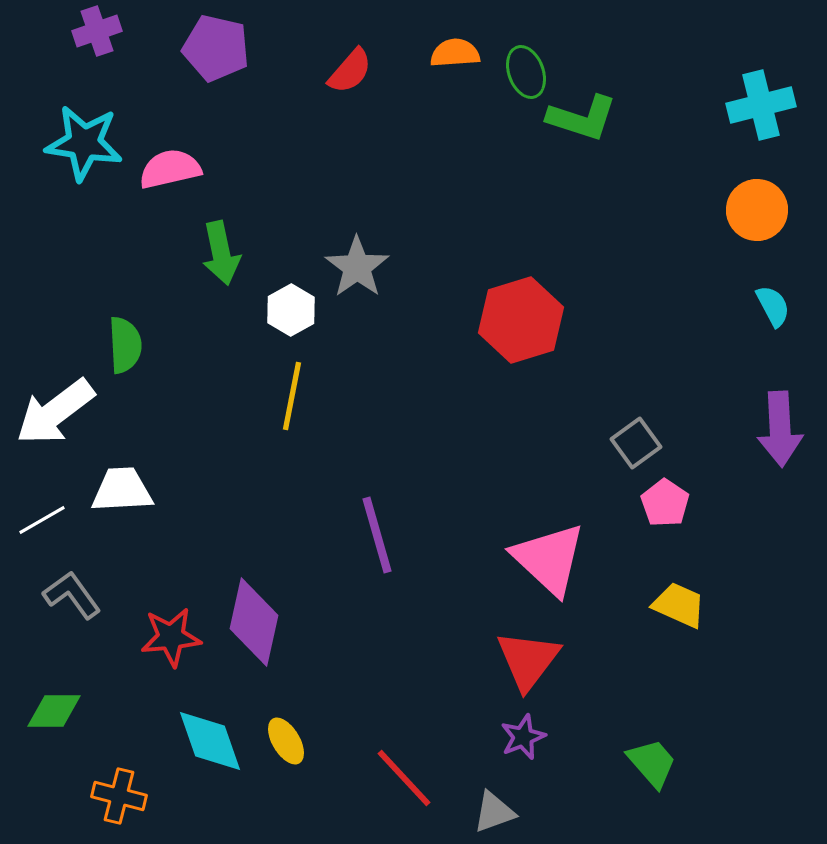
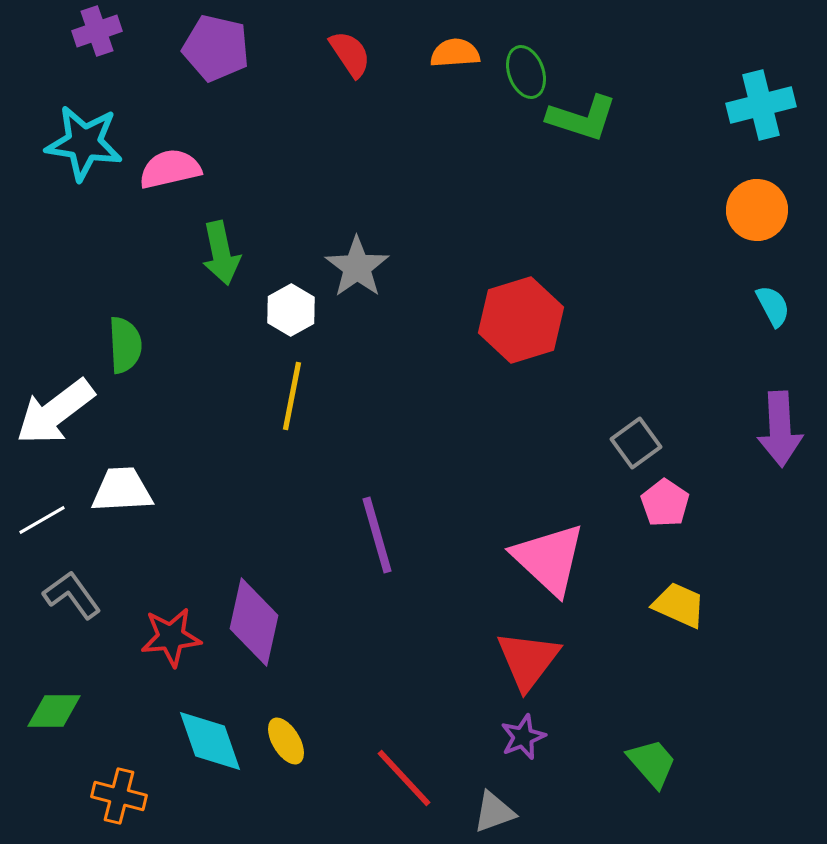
red semicircle: moved 17 px up; rotated 75 degrees counterclockwise
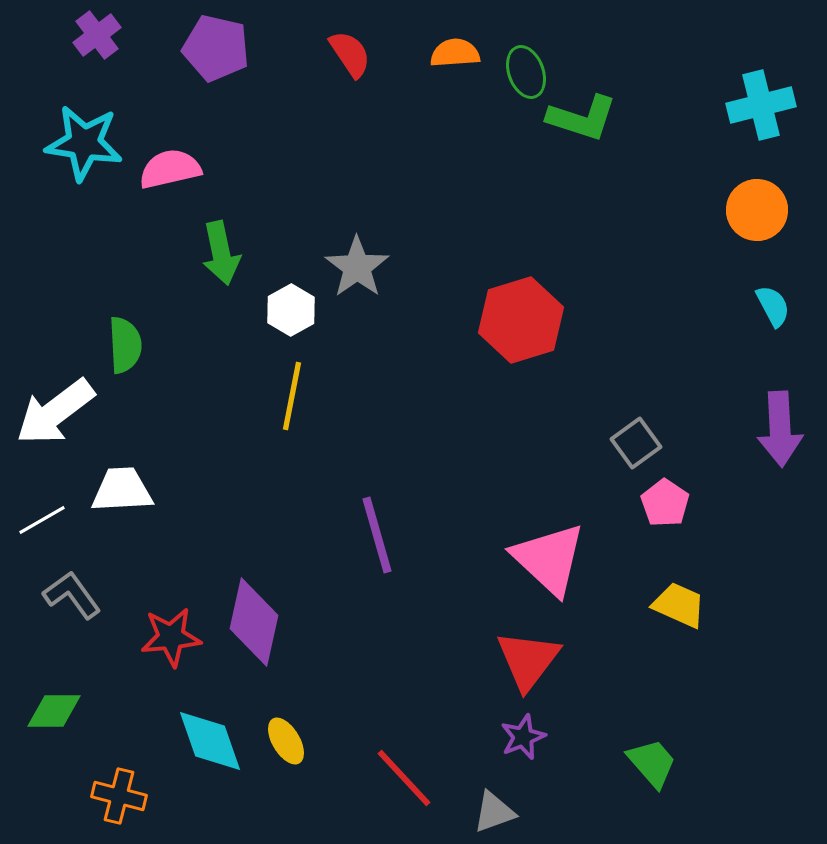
purple cross: moved 4 px down; rotated 18 degrees counterclockwise
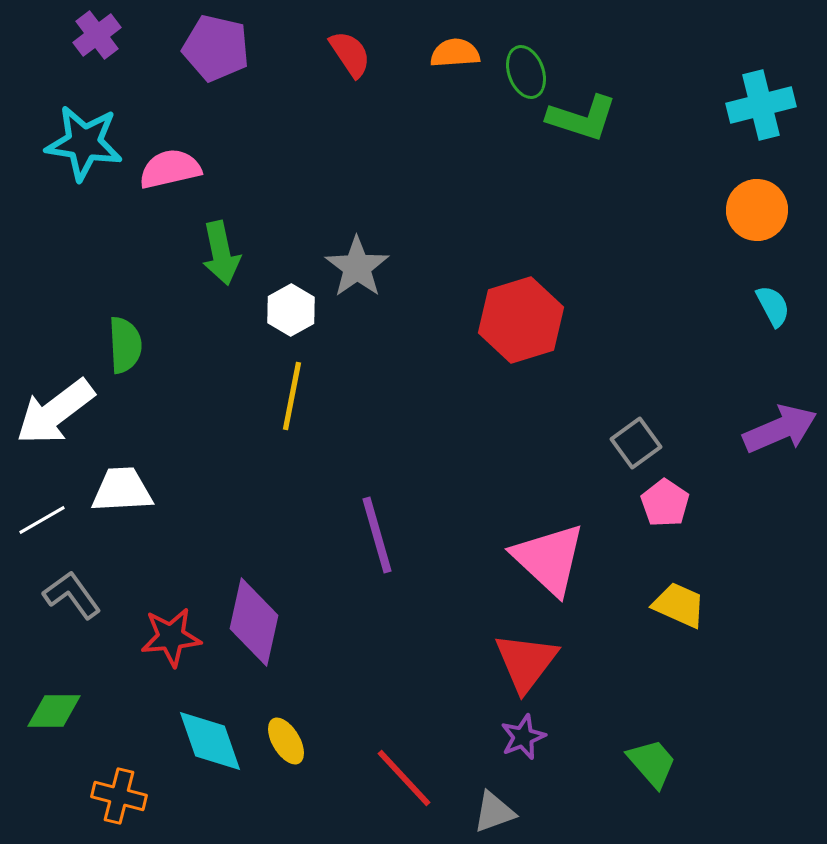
purple arrow: rotated 110 degrees counterclockwise
red triangle: moved 2 px left, 2 px down
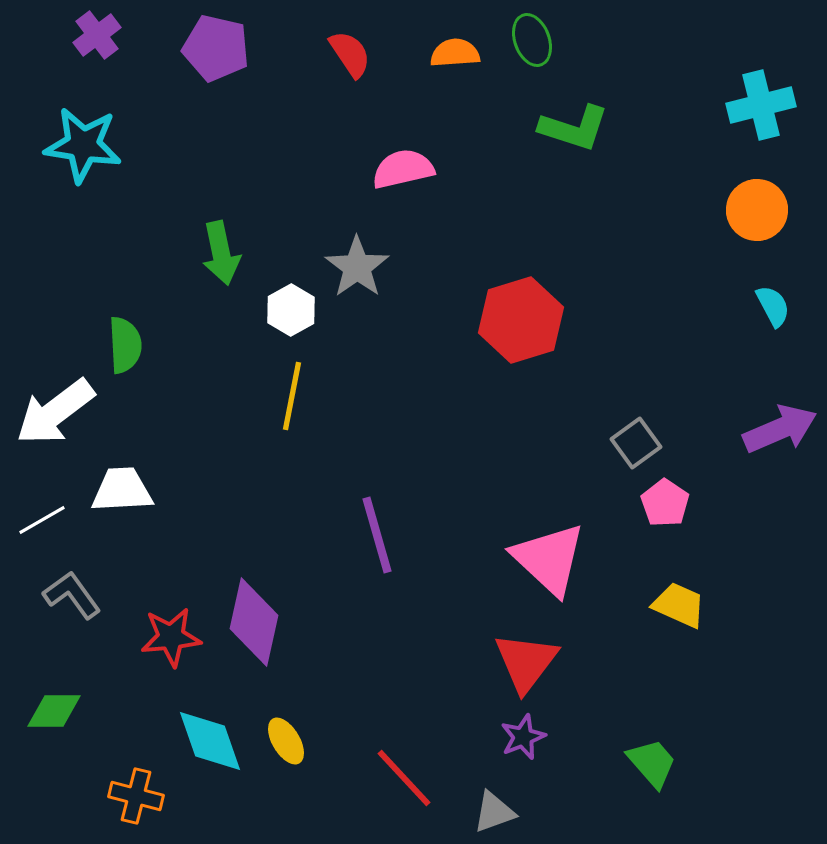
green ellipse: moved 6 px right, 32 px up
green L-shape: moved 8 px left, 10 px down
cyan star: moved 1 px left, 2 px down
pink semicircle: moved 233 px right
orange cross: moved 17 px right
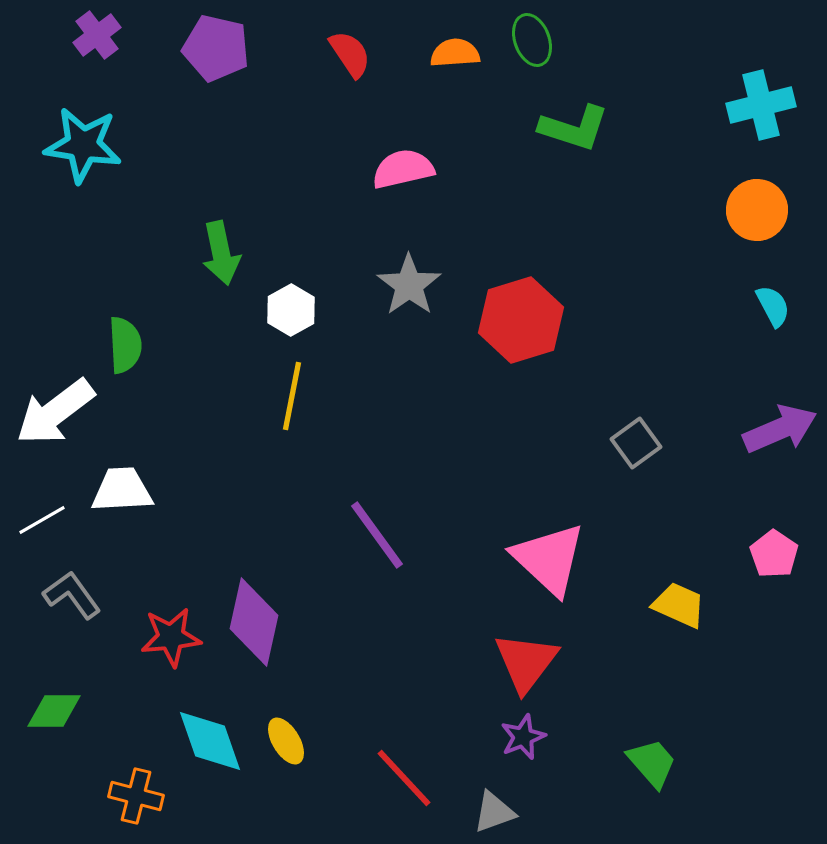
gray star: moved 52 px right, 18 px down
pink pentagon: moved 109 px right, 51 px down
purple line: rotated 20 degrees counterclockwise
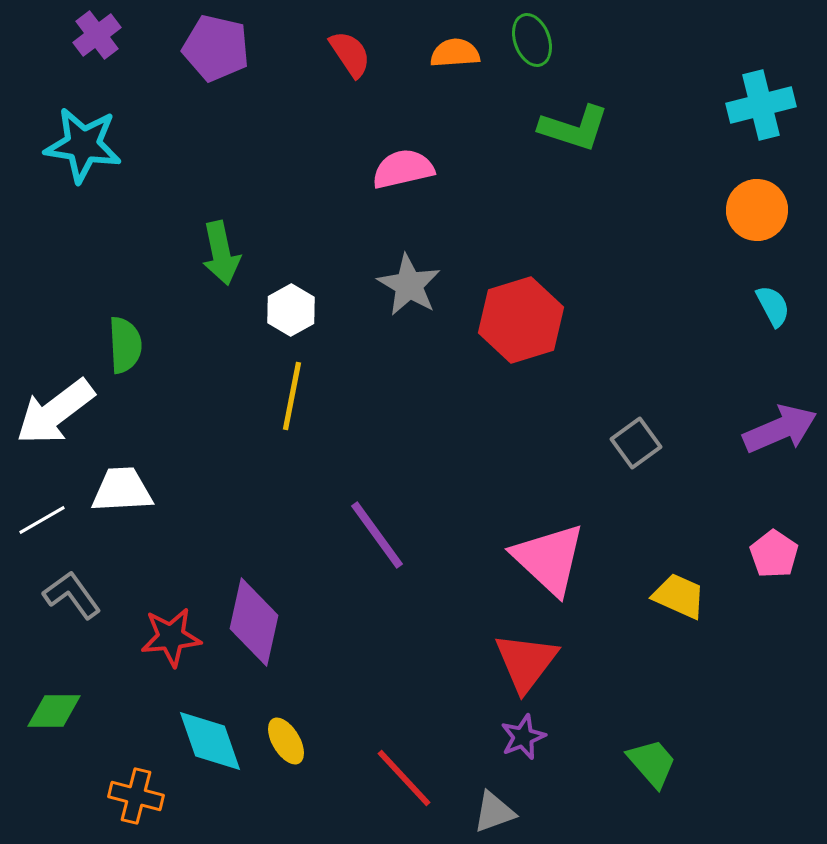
gray star: rotated 6 degrees counterclockwise
yellow trapezoid: moved 9 px up
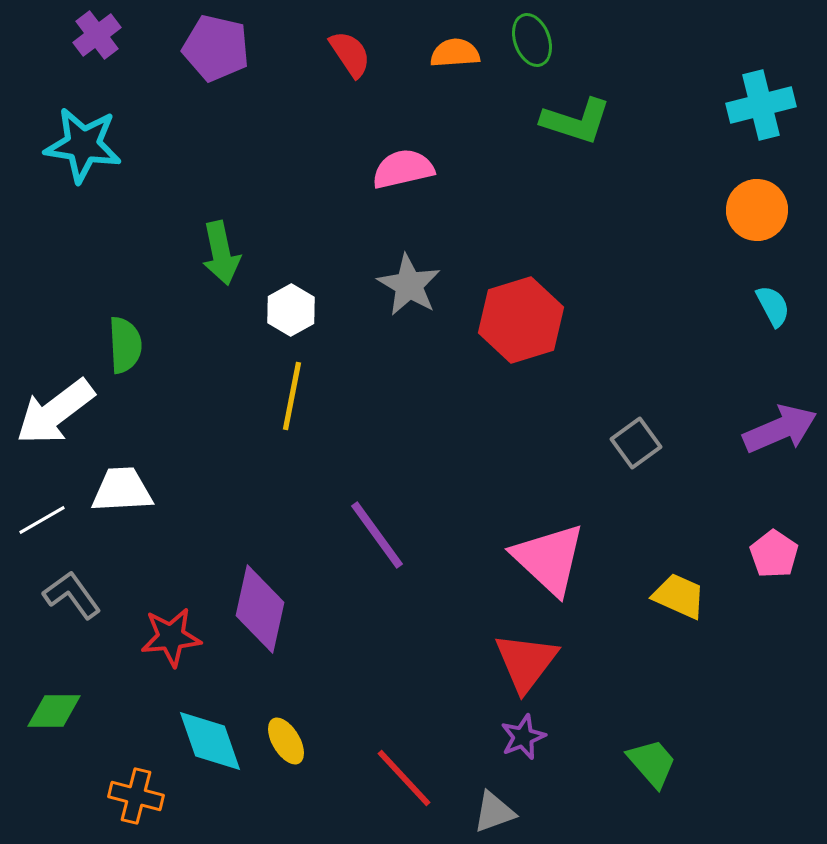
green L-shape: moved 2 px right, 7 px up
purple diamond: moved 6 px right, 13 px up
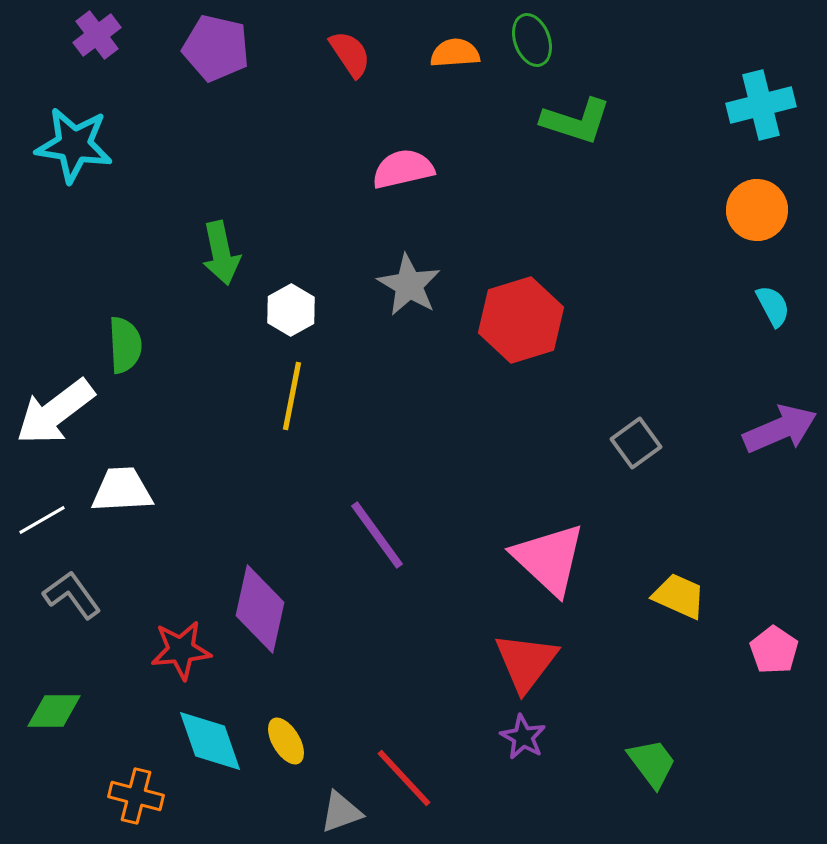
cyan star: moved 9 px left
pink pentagon: moved 96 px down
red star: moved 10 px right, 13 px down
purple star: rotated 21 degrees counterclockwise
green trapezoid: rotated 4 degrees clockwise
gray triangle: moved 153 px left
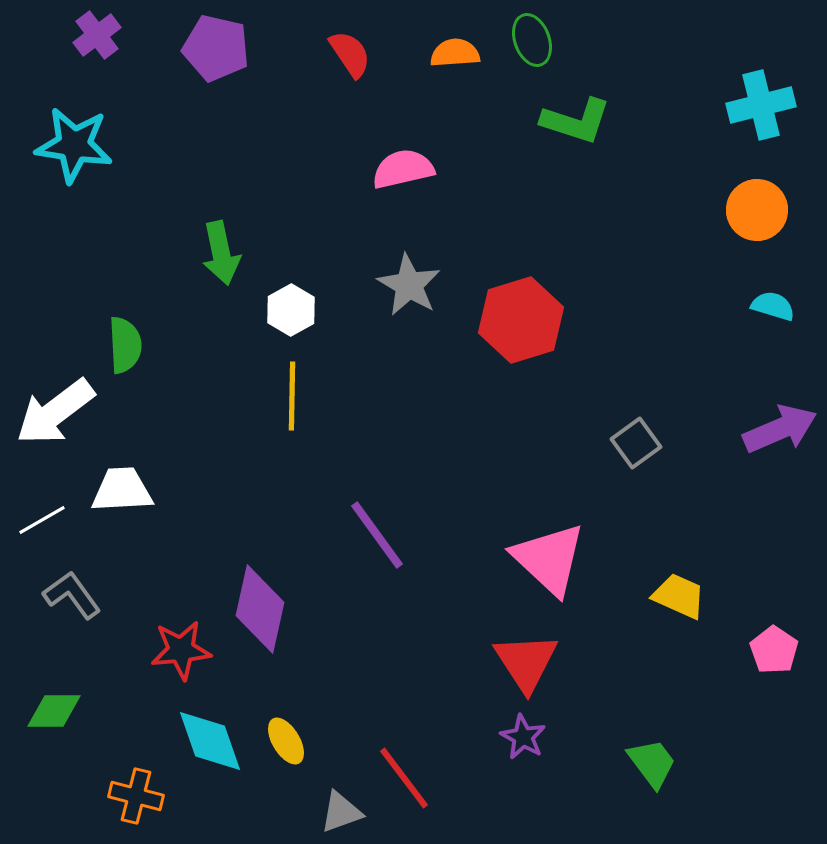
cyan semicircle: rotated 45 degrees counterclockwise
yellow line: rotated 10 degrees counterclockwise
red triangle: rotated 10 degrees counterclockwise
red line: rotated 6 degrees clockwise
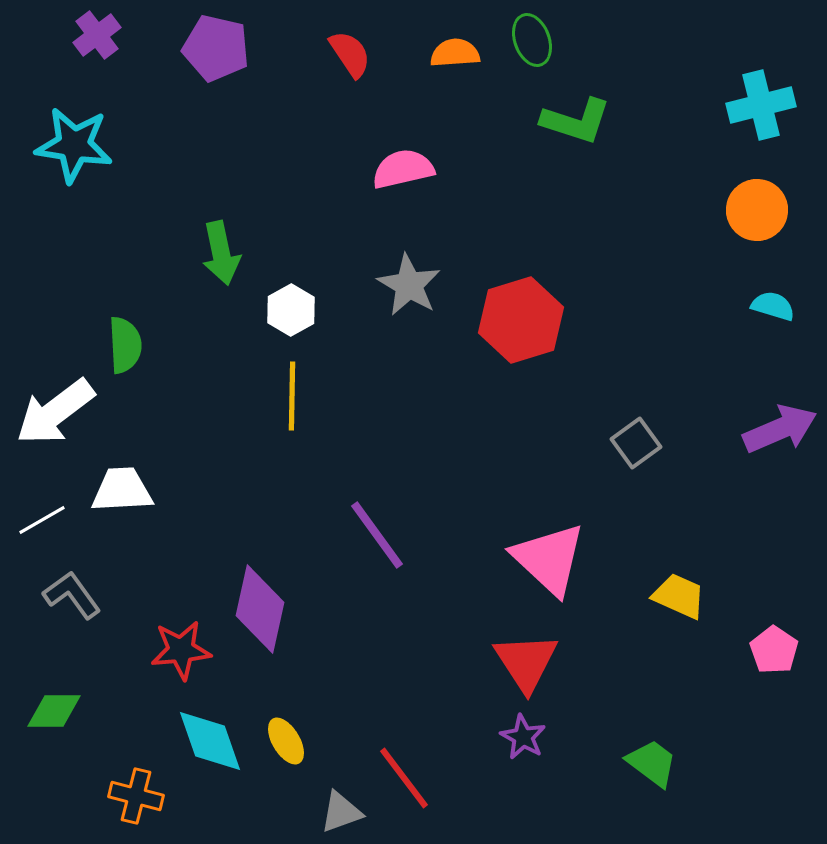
green trapezoid: rotated 16 degrees counterclockwise
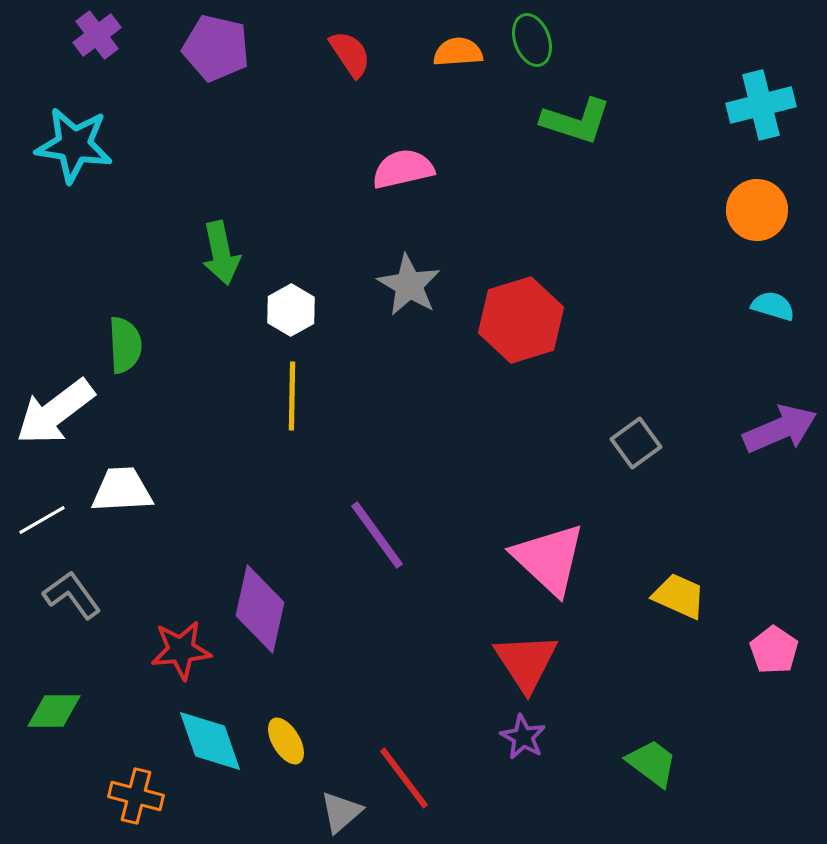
orange semicircle: moved 3 px right, 1 px up
gray triangle: rotated 21 degrees counterclockwise
